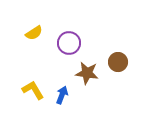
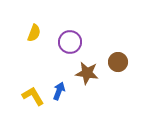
yellow semicircle: rotated 36 degrees counterclockwise
purple circle: moved 1 px right, 1 px up
yellow L-shape: moved 6 px down
blue arrow: moved 3 px left, 4 px up
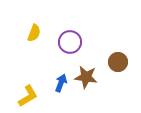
brown star: moved 1 px left, 4 px down
blue arrow: moved 2 px right, 8 px up
yellow L-shape: moved 5 px left; rotated 90 degrees clockwise
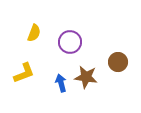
blue arrow: rotated 36 degrees counterclockwise
yellow L-shape: moved 4 px left, 23 px up; rotated 10 degrees clockwise
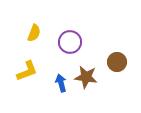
brown circle: moved 1 px left
yellow L-shape: moved 3 px right, 2 px up
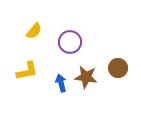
yellow semicircle: moved 2 px up; rotated 18 degrees clockwise
brown circle: moved 1 px right, 6 px down
yellow L-shape: rotated 10 degrees clockwise
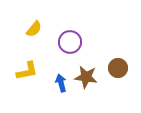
yellow semicircle: moved 2 px up
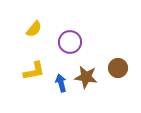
yellow L-shape: moved 7 px right
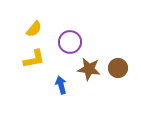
yellow L-shape: moved 12 px up
brown star: moved 3 px right, 8 px up
blue arrow: moved 2 px down
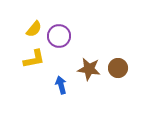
purple circle: moved 11 px left, 6 px up
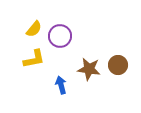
purple circle: moved 1 px right
brown circle: moved 3 px up
